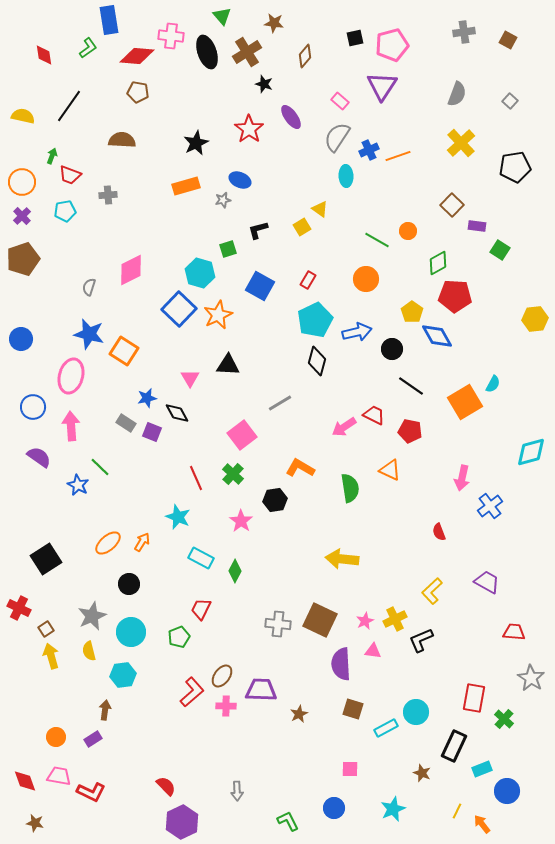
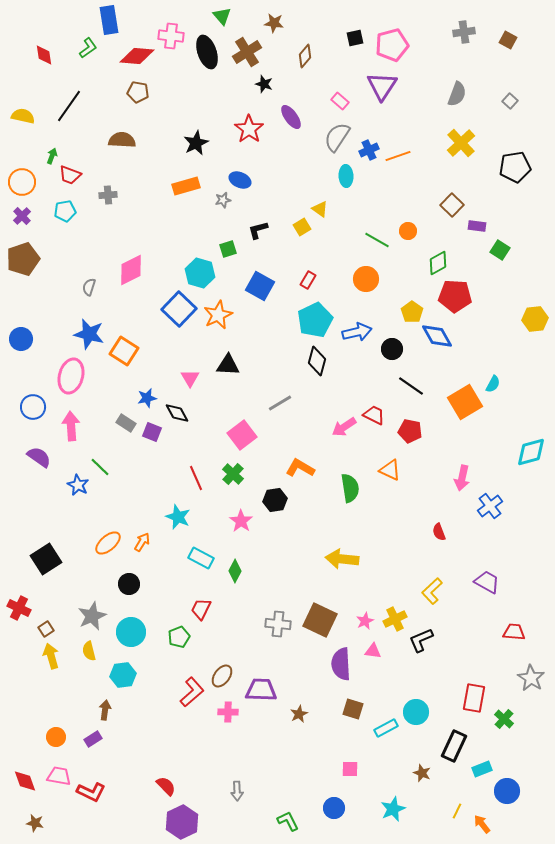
pink cross at (226, 706): moved 2 px right, 6 px down
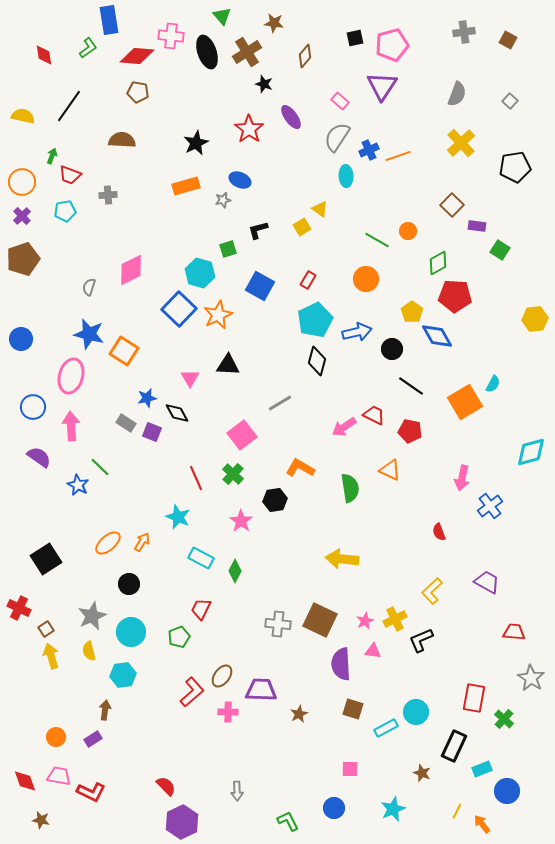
brown star at (35, 823): moved 6 px right, 3 px up
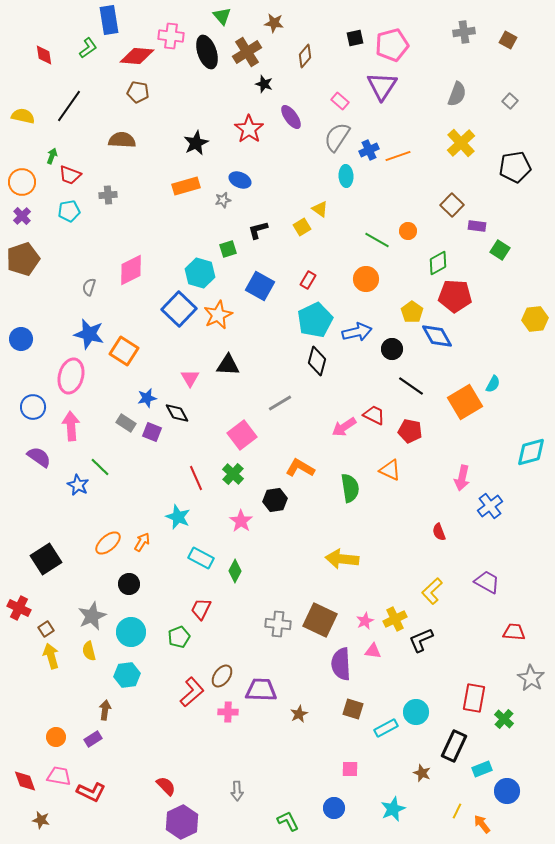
cyan pentagon at (65, 211): moved 4 px right
cyan hexagon at (123, 675): moved 4 px right
